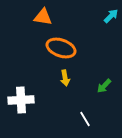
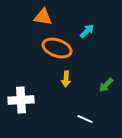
cyan arrow: moved 24 px left, 15 px down
orange ellipse: moved 4 px left
yellow arrow: moved 1 px right, 1 px down; rotated 14 degrees clockwise
green arrow: moved 2 px right, 1 px up
white line: rotated 35 degrees counterclockwise
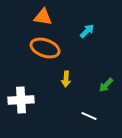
orange ellipse: moved 12 px left
white line: moved 4 px right, 3 px up
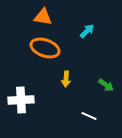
green arrow: rotated 98 degrees counterclockwise
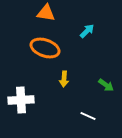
orange triangle: moved 3 px right, 4 px up
yellow arrow: moved 2 px left
white line: moved 1 px left
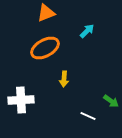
orange triangle: rotated 30 degrees counterclockwise
orange ellipse: rotated 48 degrees counterclockwise
green arrow: moved 5 px right, 16 px down
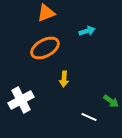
cyan arrow: rotated 28 degrees clockwise
white cross: rotated 25 degrees counterclockwise
white line: moved 1 px right, 1 px down
